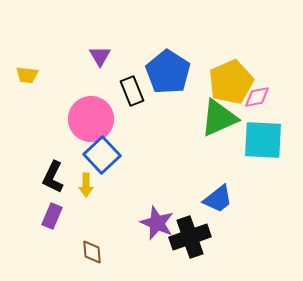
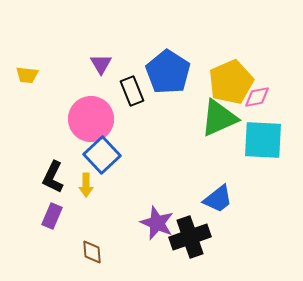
purple triangle: moved 1 px right, 8 px down
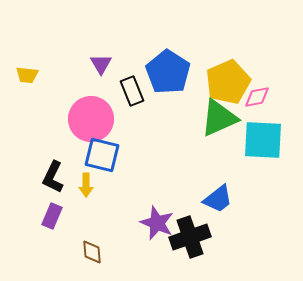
yellow pentagon: moved 3 px left
blue square: rotated 33 degrees counterclockwise
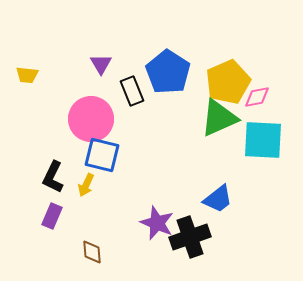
yellow arrow: rotated 25 degrees clockwise
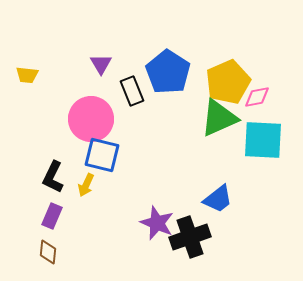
brown diamond: moved 44 px left; rotated 10 degrees clockwise
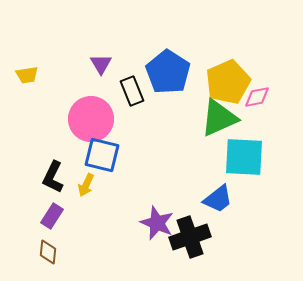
yellow trapezoid: rotated 15 degrees counterclockwise
cyan square: moved 19 px left, 17 px down
purple rectangle: rotated 10 degrees clockwise
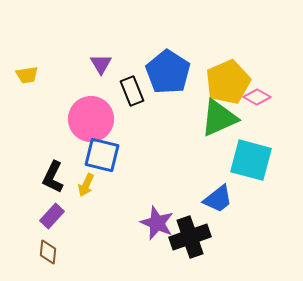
pink diamond: rotated 40 degrees clockwise
cyan square: moved 7 px right, 3 px down; rotated 12 degrees clockwise
purple rectangle: rotated 10 degrees clockwise
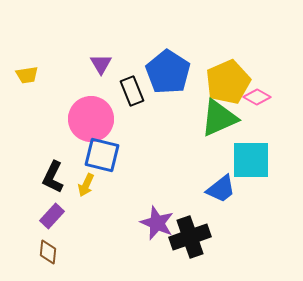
cyan square: rotated 15 degrees counterclockwise
blue trapezoid: moved 3 px right, 10 px up
